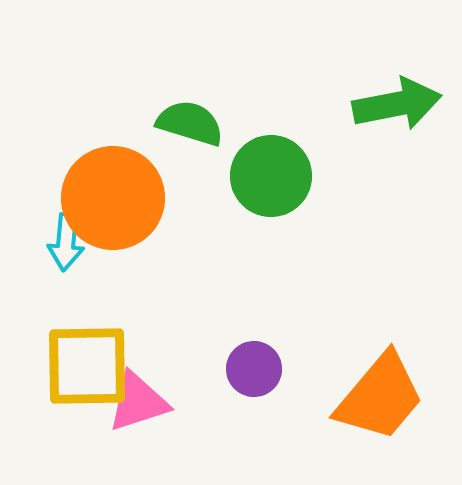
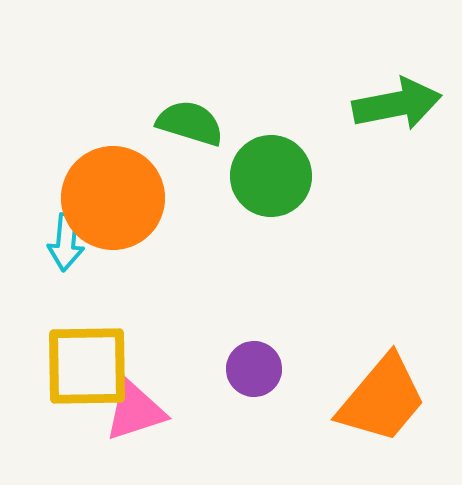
orange trapezoid: moved 2 px right, 2 px down
pink triangle: moved 3 px left, 9 px down
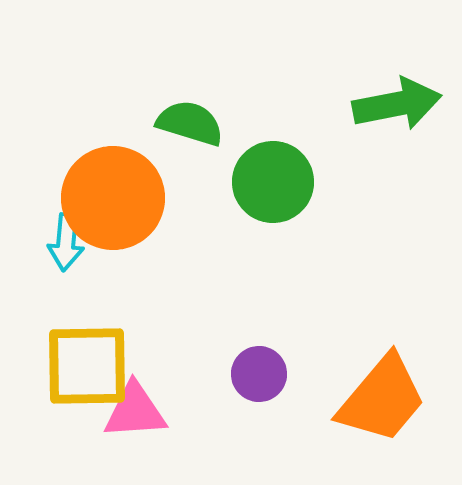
green circle: moved 2 px right, 6 px down
purple circle: moved 5 px right, 5 px down
pink triangle: rotated 14 degrees clockwise
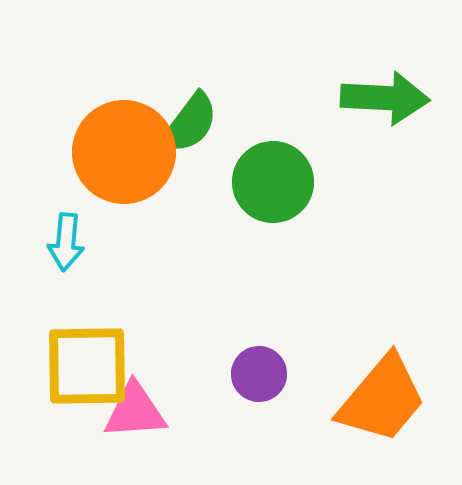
green arrow: moved 12 px left, 6 px up; rotated 14 degrees clockwise
green semicircle: rotated 110 degrees clockwise
orange circle: moved 11 px right, 46 px up
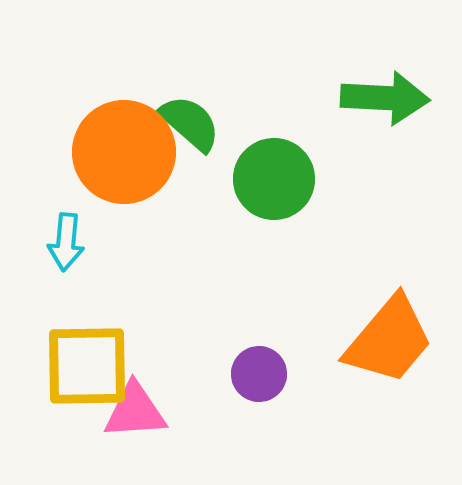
green semicircle: rotated 86 degrees counterclockwise
green circle: moved 1 px right, 3 px up
orange trapezoid: moved 7 px right, 59 px up
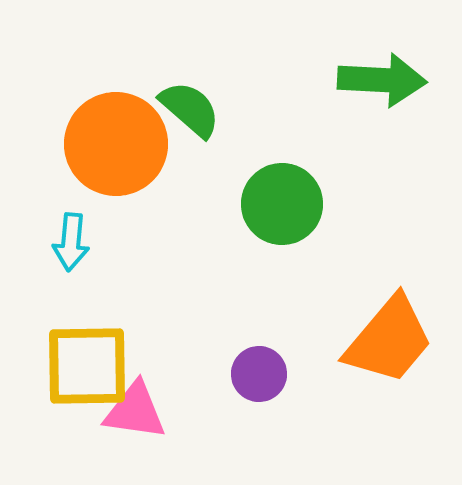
green arrow: moved 3 px left, 18 px up
green semicircle: moved 14 px up
orange circle: moved 8 px left, 8 px up
green circle: moved 8 px right, 25 px down
cyan arrow: moved 5 px right
pink triangle: rotated 12 degrees clockwise
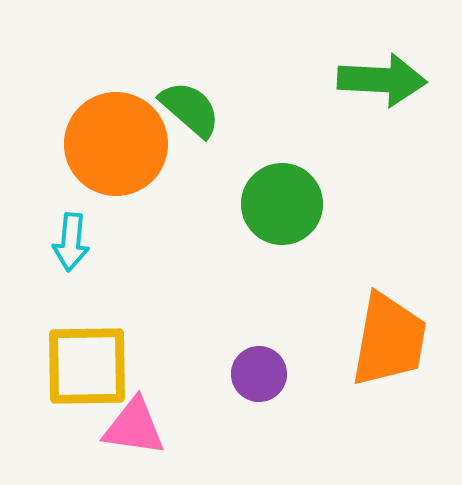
orange trapezoid: rotated 30 degrees counterclockwise
pink triangle: moved 1 px left, 16 px down
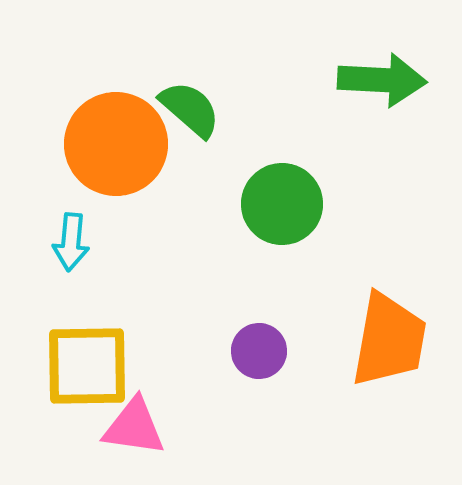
purple circle: moved 23 px up
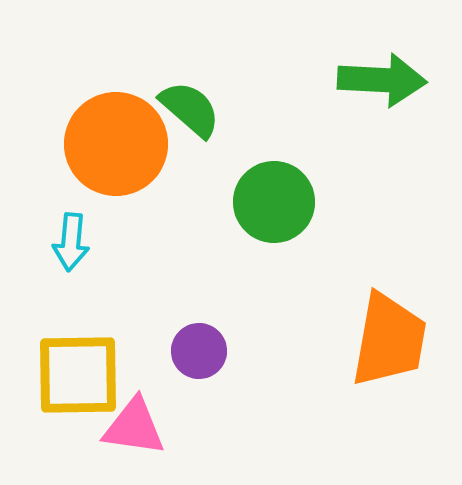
green circle: moved 8 px left, 2 px up
purple circle: moved 60 px left
yellow square: moved 9 px left, 9 px down
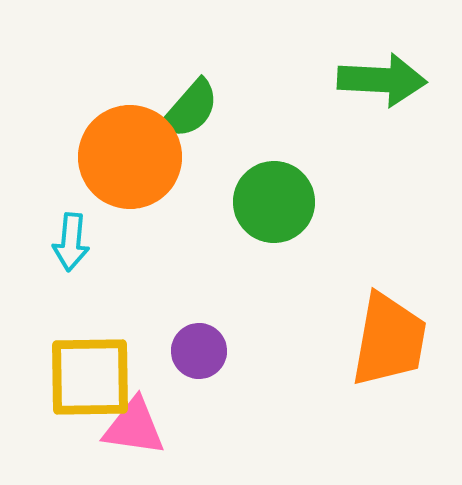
green semicircle: rotated 90 degrees clockwise
orange circle: moved 14 px right, 13 px down
yellow square: moved 12 px right, 2 px down
